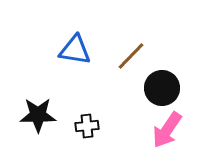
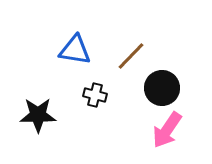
black cross: moved 8 px right, 31 px up; rotated 20 degrees clockwise
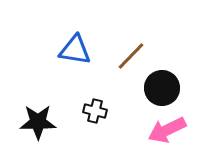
black cross: moved 16 px down
black star: moved 7 px down
pink arrow: rotated 30 degrees clockwise
